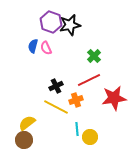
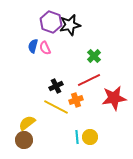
pink semicircle: moved 1 px left
cyan line: moved 8 px down
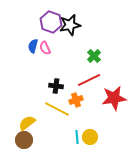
black cross: rotated 32 degrees clockwise
yellow line: moved 1 px right, 2 px down
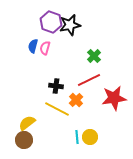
pink semicircle: rotated 40 degrees clockwise
orange cross: rotated 24 degrees counterclockwise
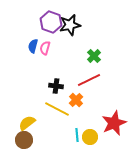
red star: moved 25 px down; rotated 15 degrees counterclockwise
cyan line: moved 2 px up
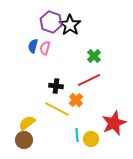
black star: rotated 25 degrees counterclockwise
yellow circle: moved 1 px right, 2 px down
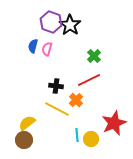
pink semicircle: moved 2 px right, 1 px down
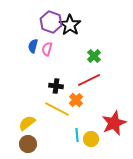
brown circle: moved 4 px right, 4 px down
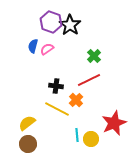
pink semicircle: rotated 40 degrees clockwise
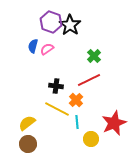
cyan line: moved 13 px up
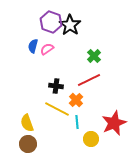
yellow semicircle: rotated 72 degrees counterclockwise
